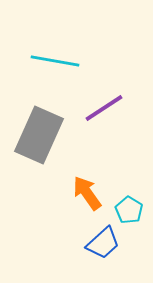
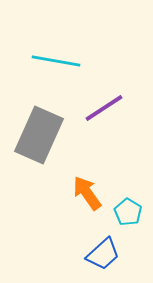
cyan line: moved 1 px right
cyan pentagon: moved 1 px left, 2 px down
blue trapezoid: moved 11 px down
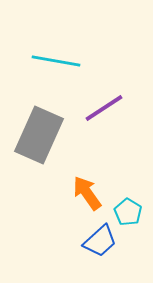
blue trapezoid: moved 3 px left, 13 px up
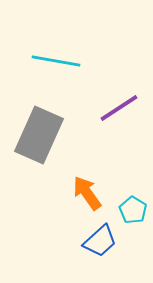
purple line: moved 15 px right
cyan pentagon: moved 5 px right, 2 px up
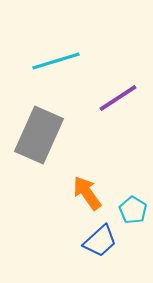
cyan line: rotated 27 degrees counterclockwise
purple line: moved 1 px left, 10 px up
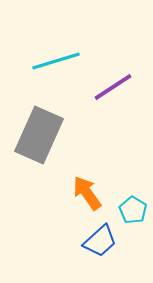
purple line: moved 5 px left, 11 px up
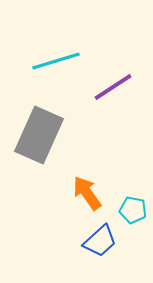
cyan pentagon: rotated 20 degrees counterclockwise
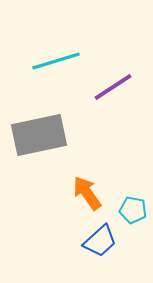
gray rectangle: rotated 54 degrees clockwise
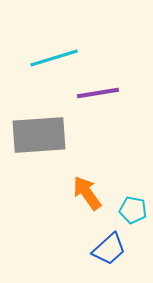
cyan line: moved 2 px left, 3 px up
purple line: moved 15 px left, 6 px down; rotated 24 degrees clockwise
gray rectangle: rotated 8 degrees clockwise
blue trapezoid: moved 9 px right, 8 px down
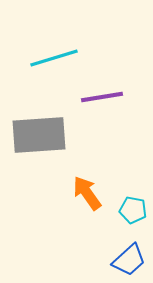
purple line: moved 4 px right, 4 px down
blue trapezoid: moved 20 px right, 11 px down
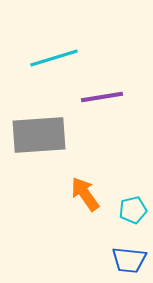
orange arrow: moved 2 px left, 1 px down
cyan pentagon: rotated 24 degrees counterclockwise
blue trapezoid: rotated 48 degrees clockwise
